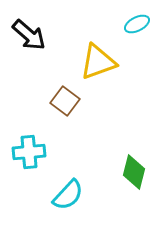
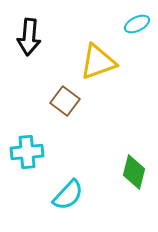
black arrow: moved 2 px down; rotated 54 degrees clockwise
cyan cross: moved 2 px left
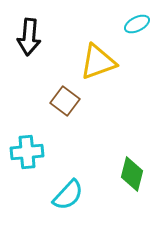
green diamond: moved 2 px left, 2 px down
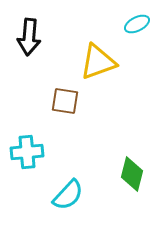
brown square: rotated 28 degrees counterclockwise
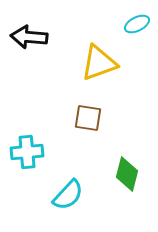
black arrow: rotated 90 degrees clockwise
yellow triangle: moved 1 px right, 1 px down
brown square: moved 23 px right, 17 px down
green diamond: moved 5 px left
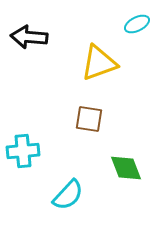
brown square: moved 1 px right, 1 px down
cyan cross: moved 4 px left, 1 px up
green diamond: moved 1 px left, 6 px up; rotated 36 degrees counterclockwise
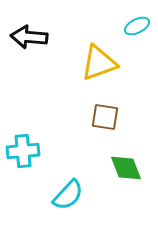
cyan ellipse: moved 2 px down
brown square: moved 16 px right, 2 px up
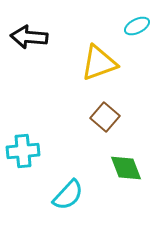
brown square: rotated 32 degrees clockwise
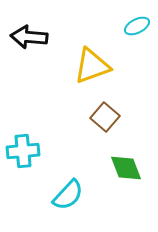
yellow triangle: moved 7 px left, 3 px down
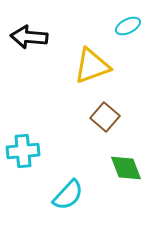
cyan ellipse: moved 9 px left
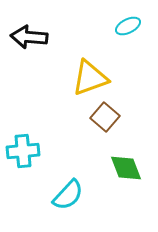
yellow triangle: moved 2 px left, 12 px down
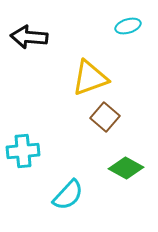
cyan ellipse: rotated 10 degrees clockwise
green diamond: rotated 40 degrees counterclockwise
